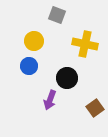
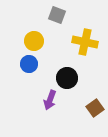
yellow cross: moved 2 px up
blue circle: moved 2 px up
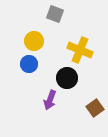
gray square: moved 2 px left, 1 px up
yellow cross: moved 5 px left, 8 px down; rotated 10 degrees clockwise
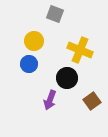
brown square: moved 3 px left, 7 px up
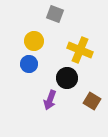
brown square: rotated 24 degrees counterclockwise
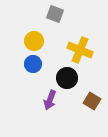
blue circle: moved 4 px right
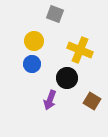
blue circle: moved 1 px left
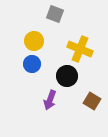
yellow cross: moved 1 px up
black circle: moved 2 px up
